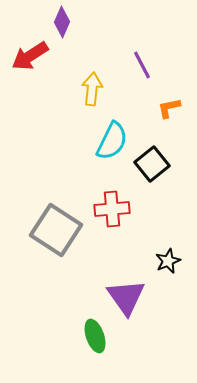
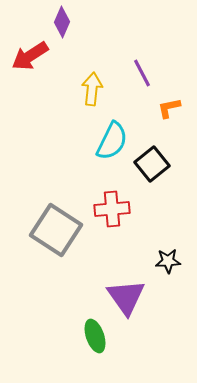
purple line: moved 8 px down
black star: rotated 20 degrees clockwise
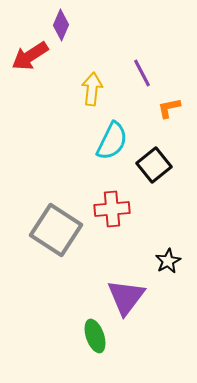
purple diamond: moved 1 px left, 3 px down
black square: moved 2 px right, 1 px down
black star: rotated 25 degrees counterclockwise
purple triangle: rotated 12 degrees clockwise
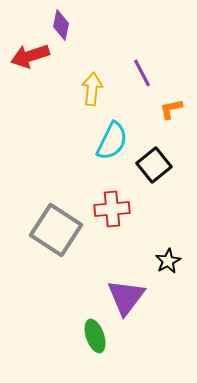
purple diamond: rotated 12 degrees counterclockwise
red arrow: rotated 15 degrees clockwise
orange L-shape: moved 2 px right, 1 px down
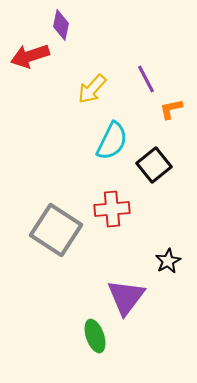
purple line: moved 4 px right, 6 px down
yellow arrow: rotated 144 degrees counterclockwise
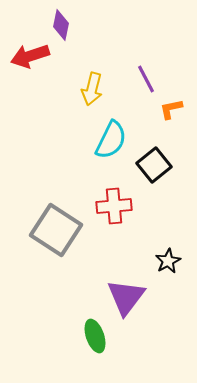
yellow arrow: rotated 28 degrees counterclockwise
cyan semicircle: moved 1 px left, 1 px up
red cross: moved 2 px right, 3 px up
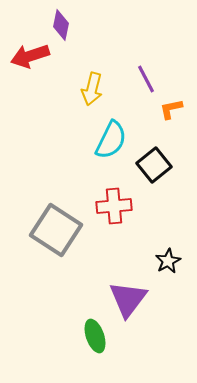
purple triangle: moved 2 px right, 2 px down
